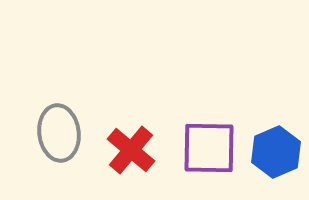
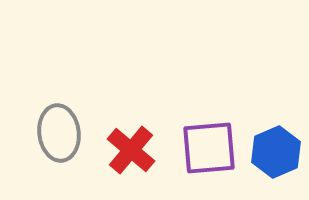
purple square: rotated 6 degrees counterclockwise
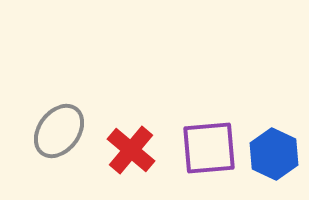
gray ellipse: moved 2 px up; rotated 44 degrees clockwise
blue hexagon: moved 2 px left, 2 px down; rotated 12 degrees counterclockwise
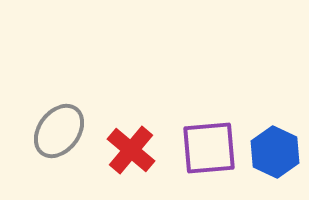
blue hexagon: moved 1 px right, 2 px up
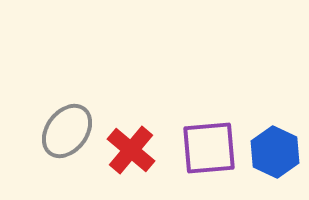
gray ellipse: moved 8 px right
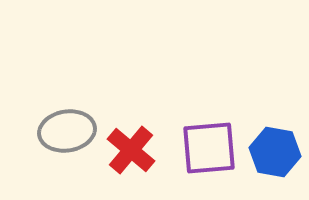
gray ellipse: rotated 44 degrees clockwise
blue hexagon: rotated 15 degrees counterclockwise
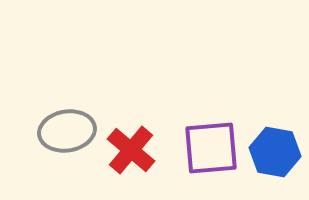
purple square: moved 2 px right
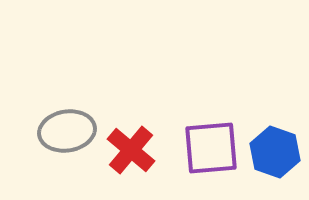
blue hexagon: rotated 9 degrees clockwise
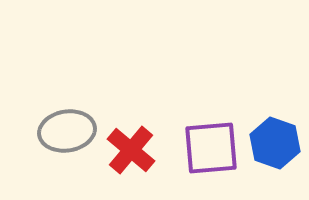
blue hexagon: moved 9 px up
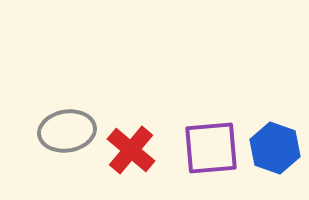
blue hexagon: moved 5 px down
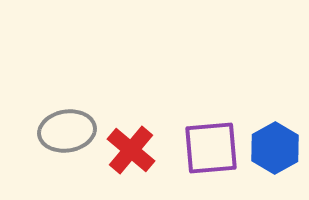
blue hexagon: rotated 12 degrees clockwise
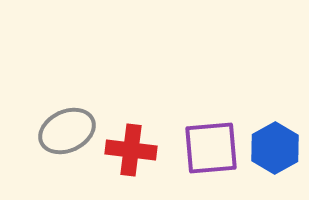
gray ellipse: rotated 16 degrees counterclockwise
red cross: rotated 33 degrees counterclockwise
